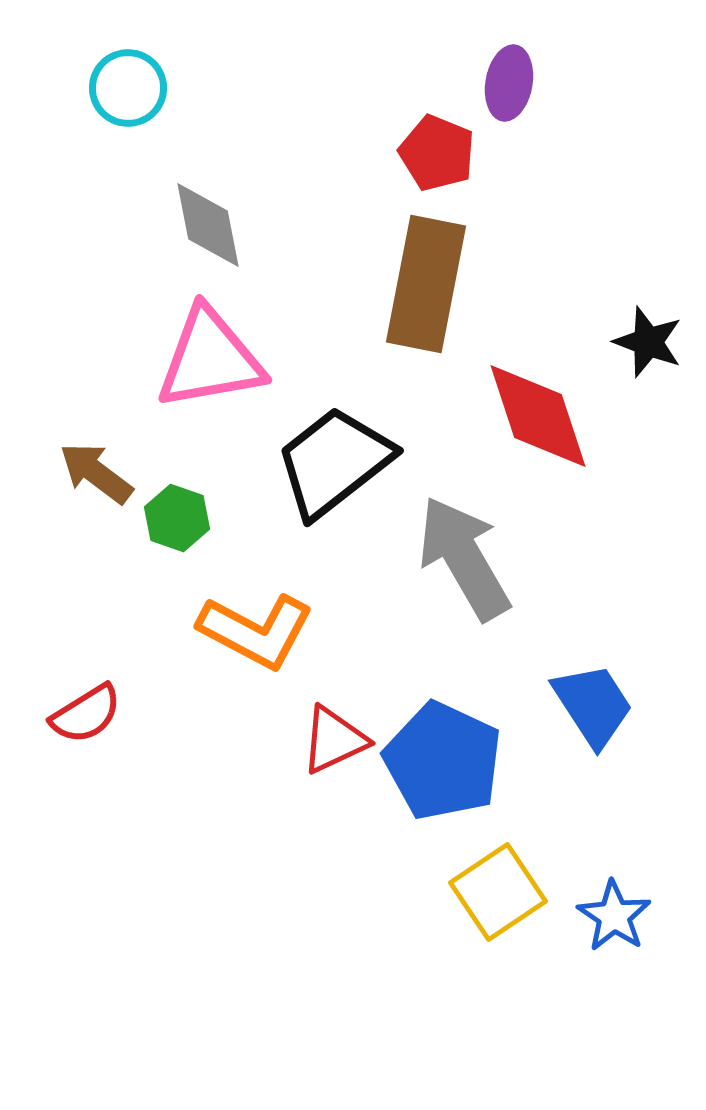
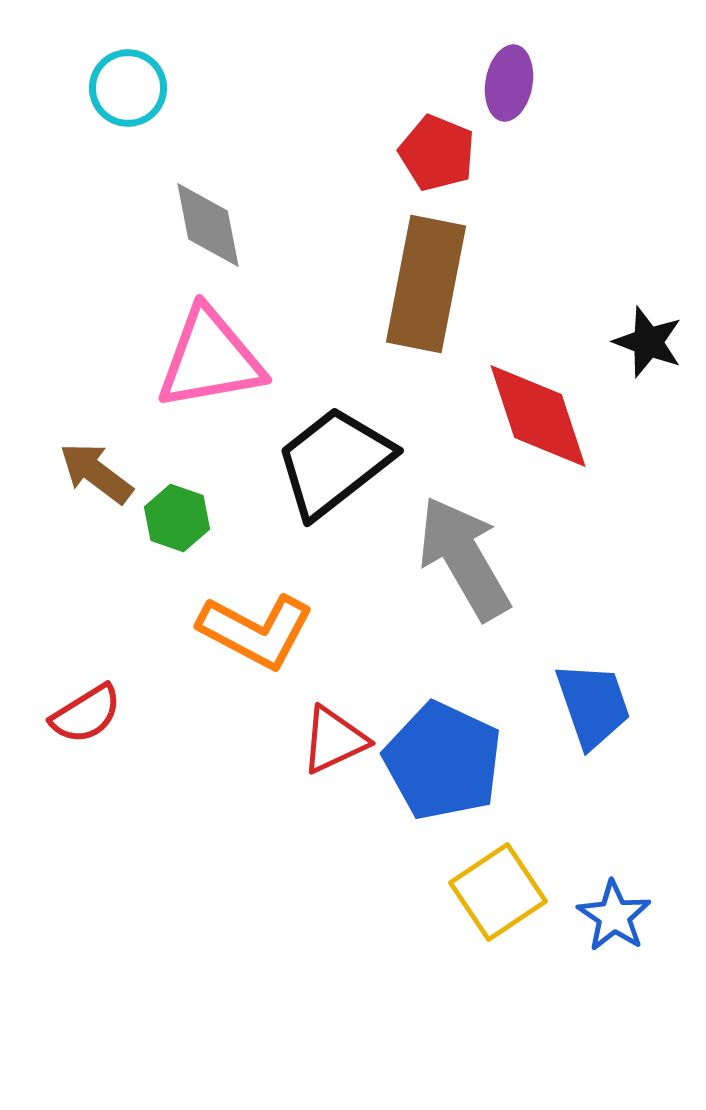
blue trapezoid: rotated 14 degrees clockwise
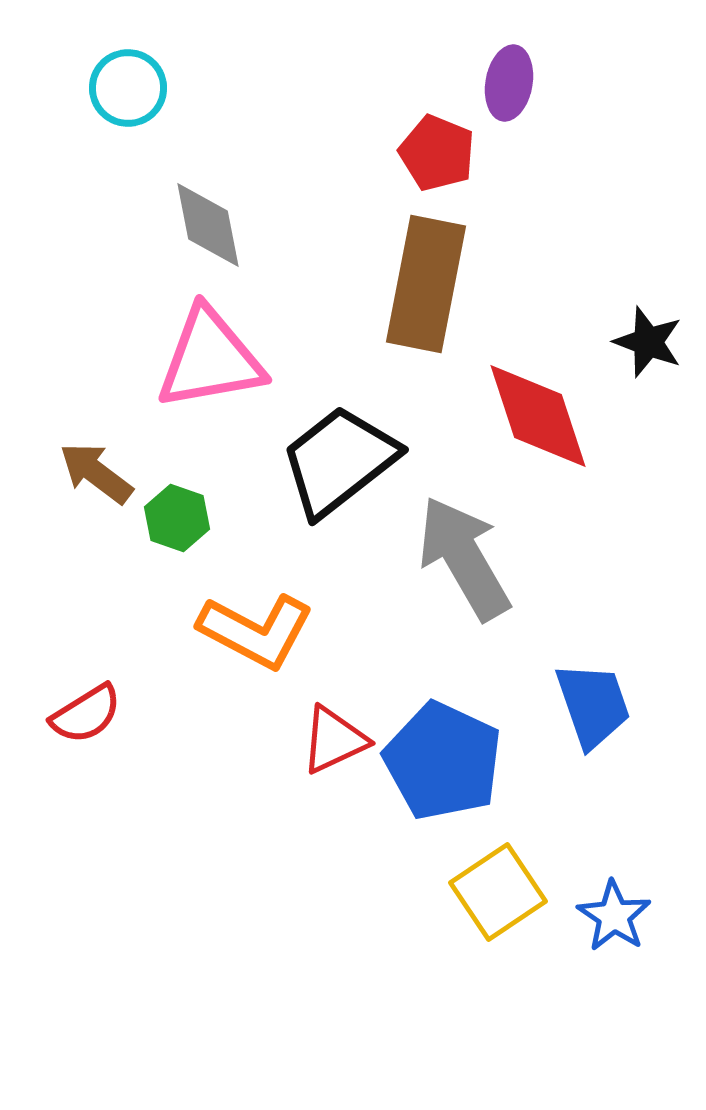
black trapezoid: moved 5 px right, 1 px up
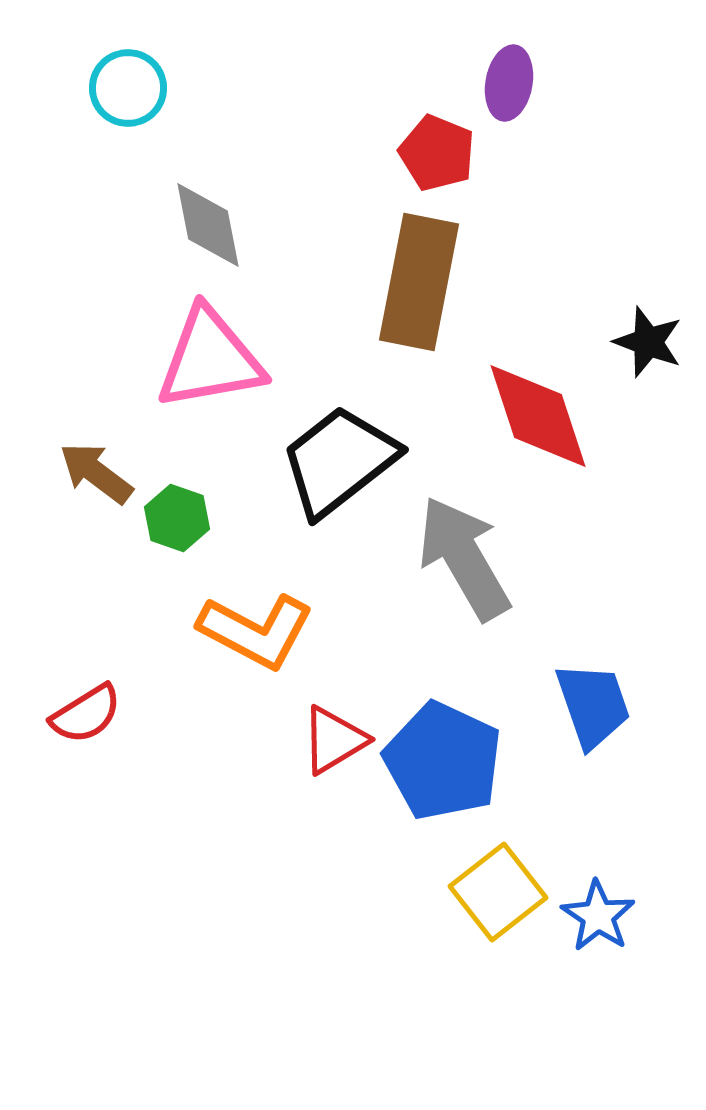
brown rectangle: moved 7 px left, 2 px up
red triangle: rotated 6 degrees counterclockwise
yellow square: rotated 4 degrees counterclockwise
blue star: moved 16 px left
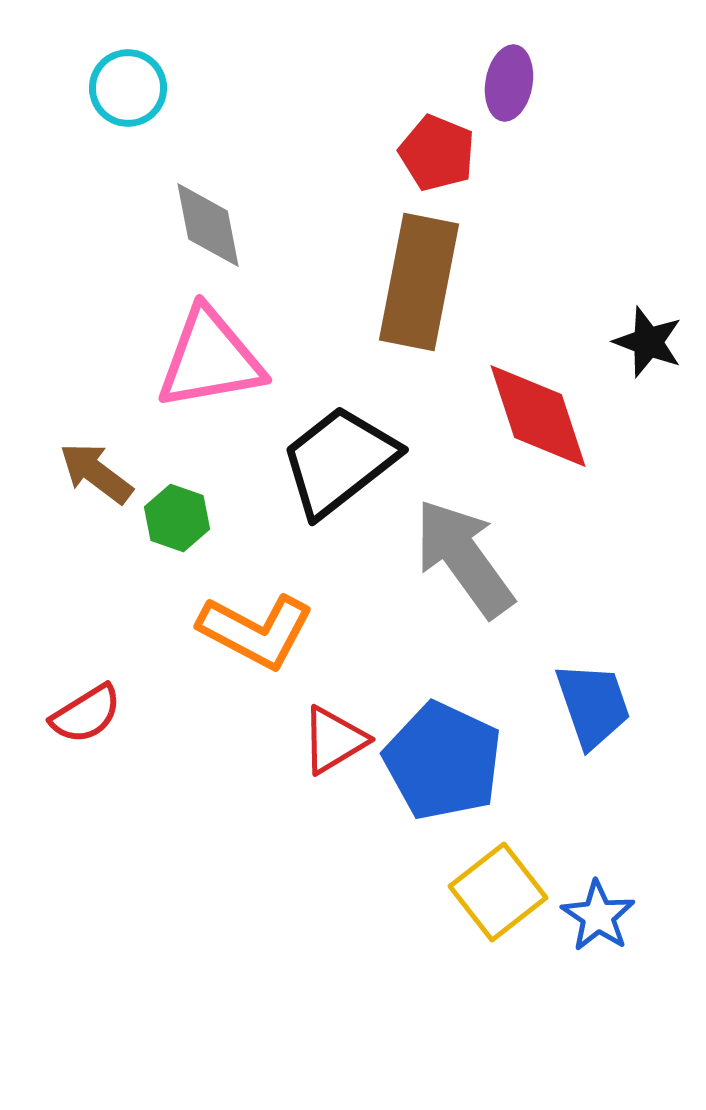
gray arrow: rotated 6 degrees counterclockwise
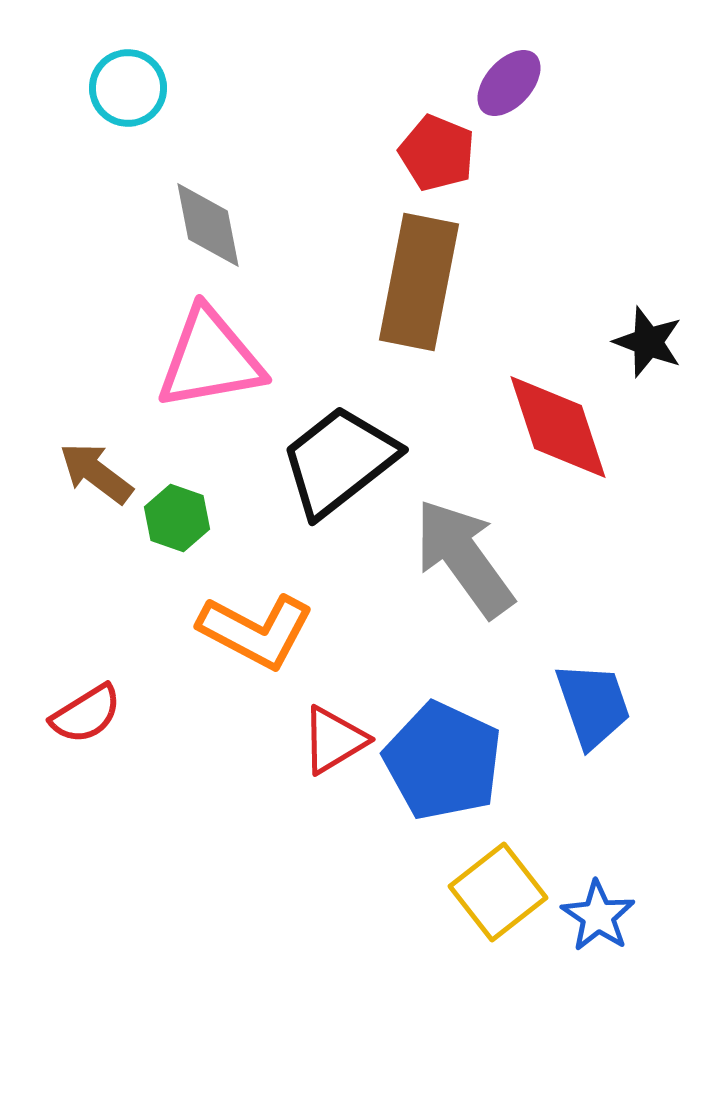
purple ellipse: rotated 32 degrees clockwise
red diamond: moved 20 px right, 11 px down
